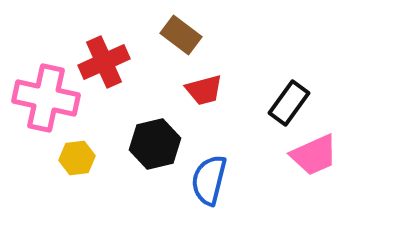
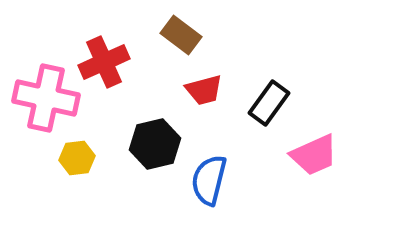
black rectangle: moved 20 px left
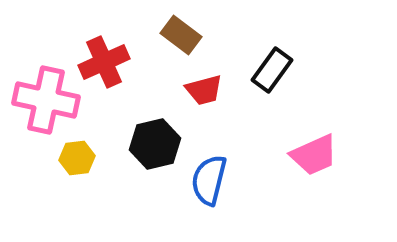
pink cross: moved 2 px down
black rectangle: moved 3 px right, 33 px up
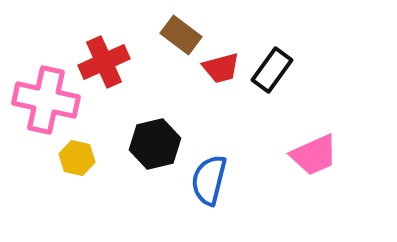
red trapezoid: moved 17 px right, 22 px up
yellow hexagon: rotated 20 degrees clockwise
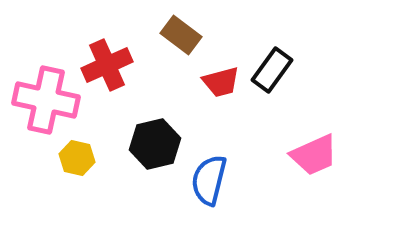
red cross: moved 3 px right, 3 px down
red trapezoid: moved 14 px down
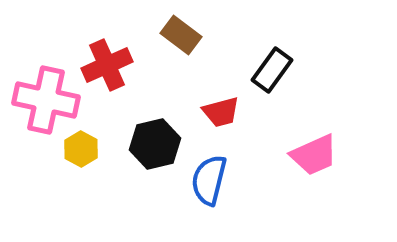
red trapezoid: moved 30 px down
yellow hexagon: moved 4 px right, 9 px up; rotated 16 degrees clockwise
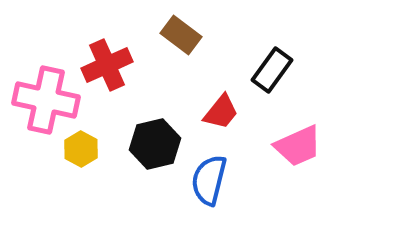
red trapezoid: rotated 36 degrees counterclockwise
pink trapezoid: moved 16 px left, 9 px up
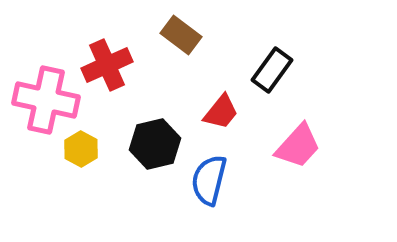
pink trapezoid: rotated 24 degrees counterclockwise
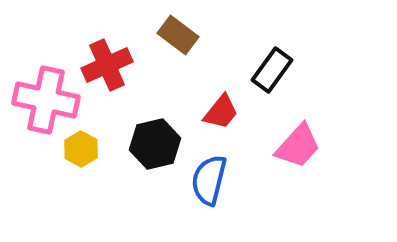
brown rectangle: moved 3 px left
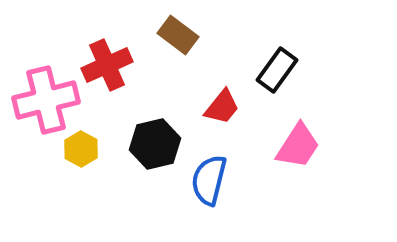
black rectangle: moved 5 px right
pink cross: rotated 26 degrees counterclockwise
red trapezoid: moved 1 px right, 5 px up
pink trapezoid: rotated 9 degrees counterclockwise
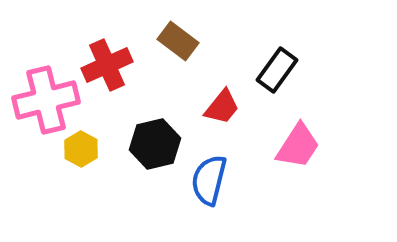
brown rectangle: moved 6 px down
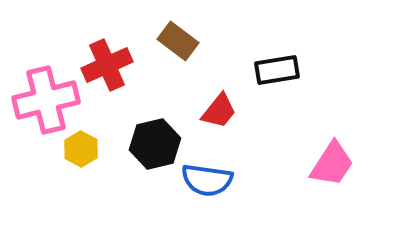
black rectangle: rotated 45 degrees clockwise
red trapezoid: moved 3 px left, 4 px down
pink trapezoid: moved 34 px right, 18 px down
blue semicircle: moved 2 px left; rotated 96 degrees counterclockwise
